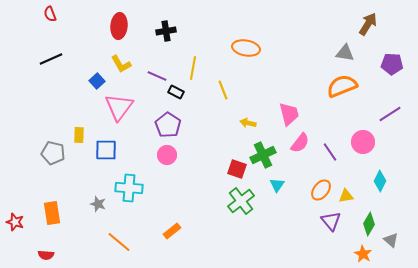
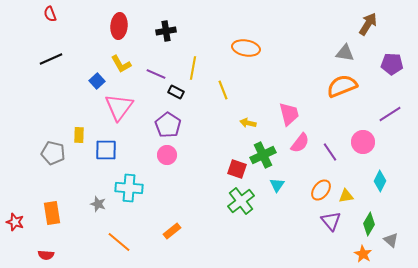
purple line at (157, 76): moved 1 px left, 2 px up
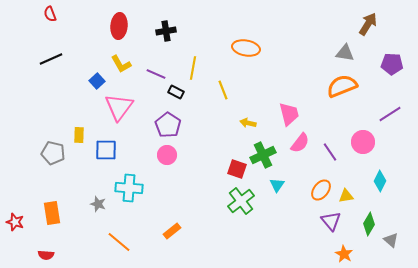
orange star at (363, 254): moved 19 px left
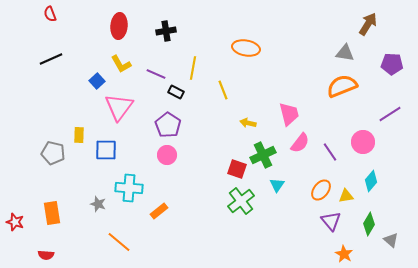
cyan diamond at (380, 181): moved 9 px left; rotated 15 degrees clockwise
orange rectangle at (172, 231): moved 13 px left, 20 px up
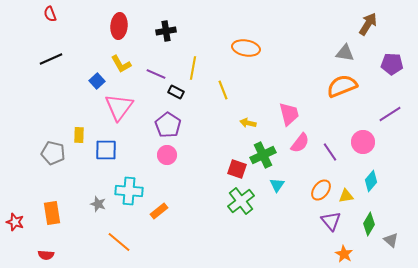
cyan cross at (129, 188): moved 3 px down
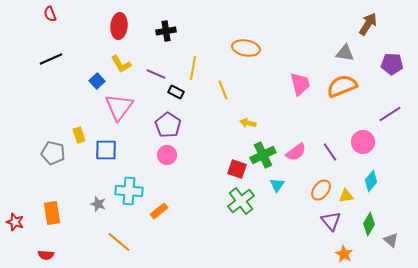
pink trapezoid at (289, 114): moved 11 px right, 30 px up
yellow rectangle at (79, 135): rotated 21 degrees counterclockwise
pink semicircle at (300, 143): moved 4 px left, 9 px down; rotated 15 degrees clockwise
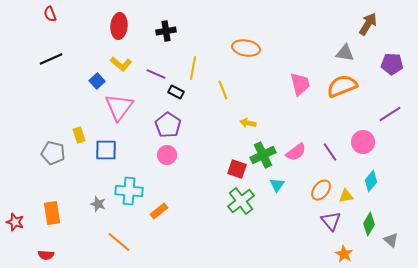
yellow L-shape at (121, 64): rotated 20 degrees counterclockwise
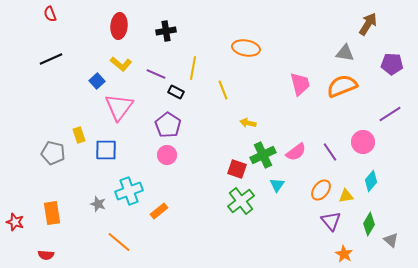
cyan cross at (129, 191): rotated 24 degrees counterclockwise
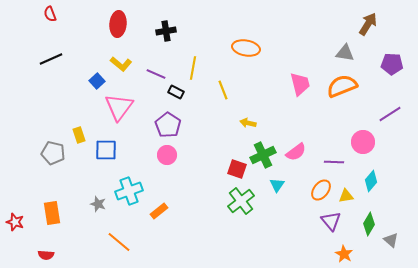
red ellipse at (119, 26): moved 1 px left, 2 px up
purple line at (330, 152): moved 4 px right, 10 px down; rotated 54 degrees counterclockwise
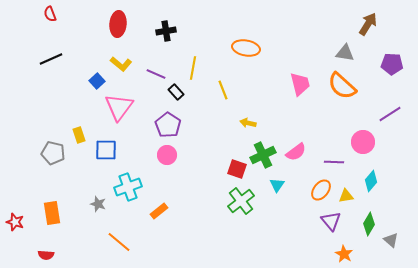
orange semicircle at (342, 86): rotated 116 degrees counterclockwise
black rectangle at (176, 92): rotated 21 degrees clockwise
cyan cross at (129, 191): moved 1 px left, 4 px up
